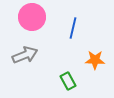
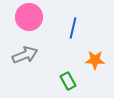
pink circle: moved 3 px left
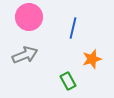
orange star: moved 3 px left, 1 px up; rotated 18 degrees counterclockwise
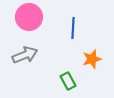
blue line: rotated 10 degrees counterclockwise
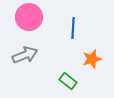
green rectangle: rotated 24 degrees counterclockwise
